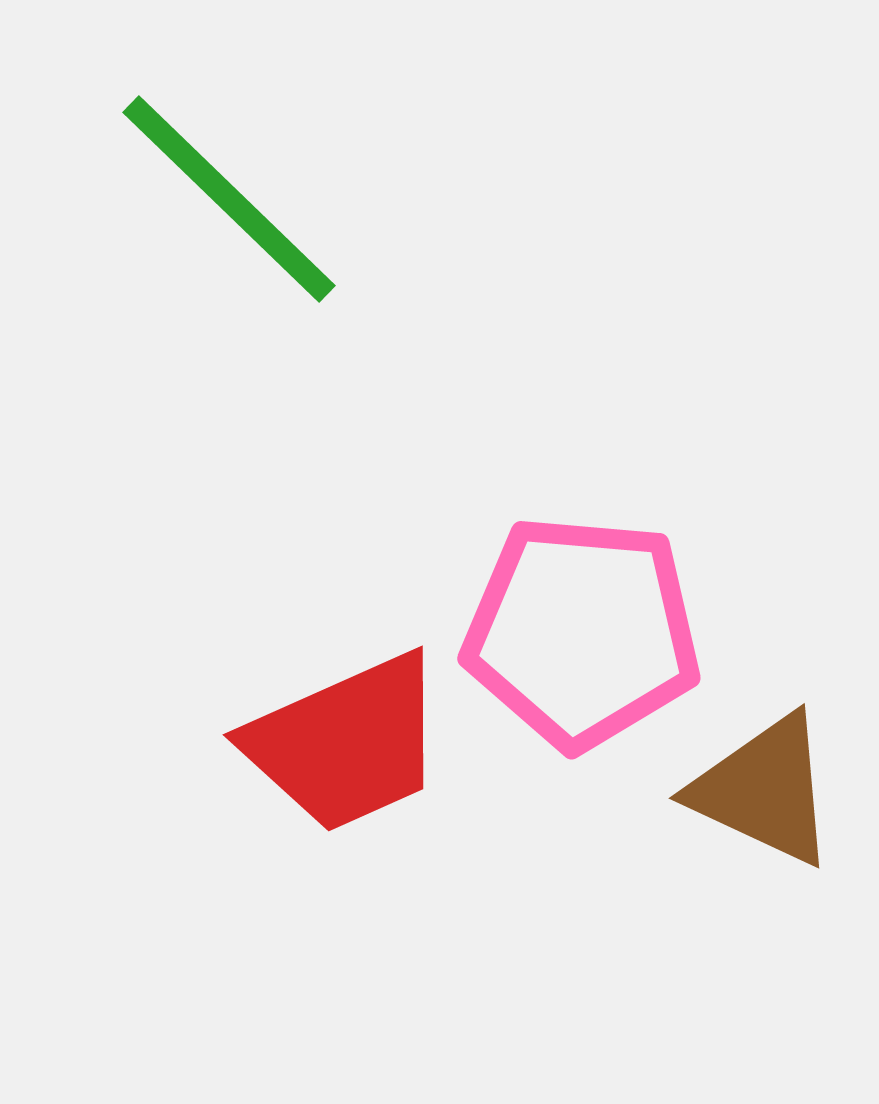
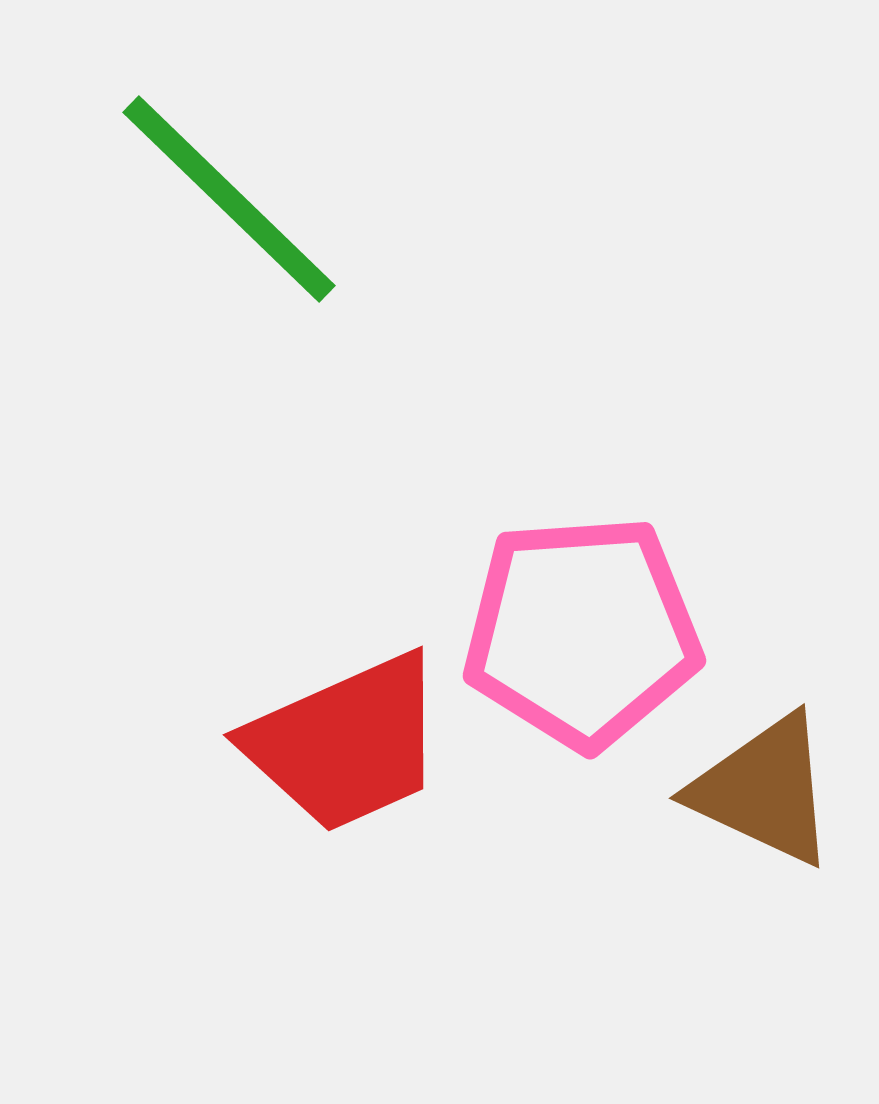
pink pentagon: rotated 9 degrees counterclockwise
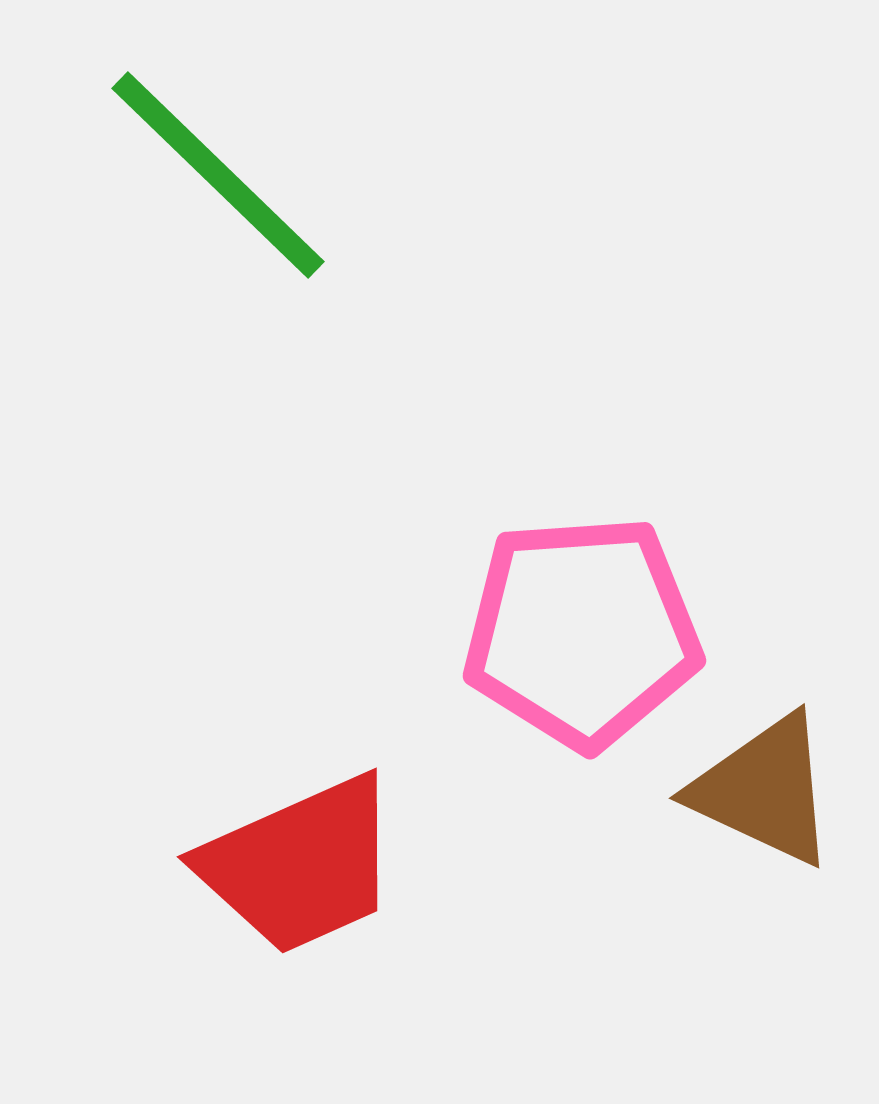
green line: moved 11 px left, 24 px up
red trapezoid: moved 46 px left, 122 px down
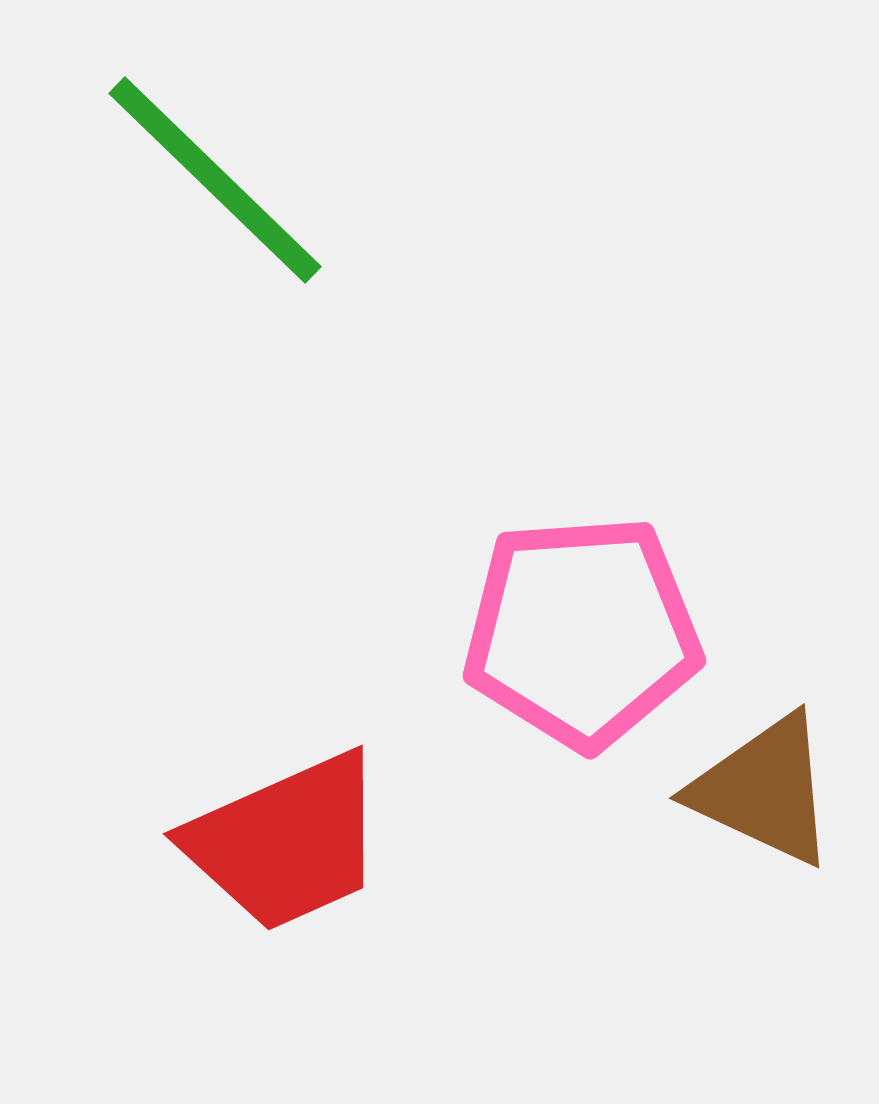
green line: moved 3 px left, 5 px down
red trapezoid: moved 14 px left, 23 px up
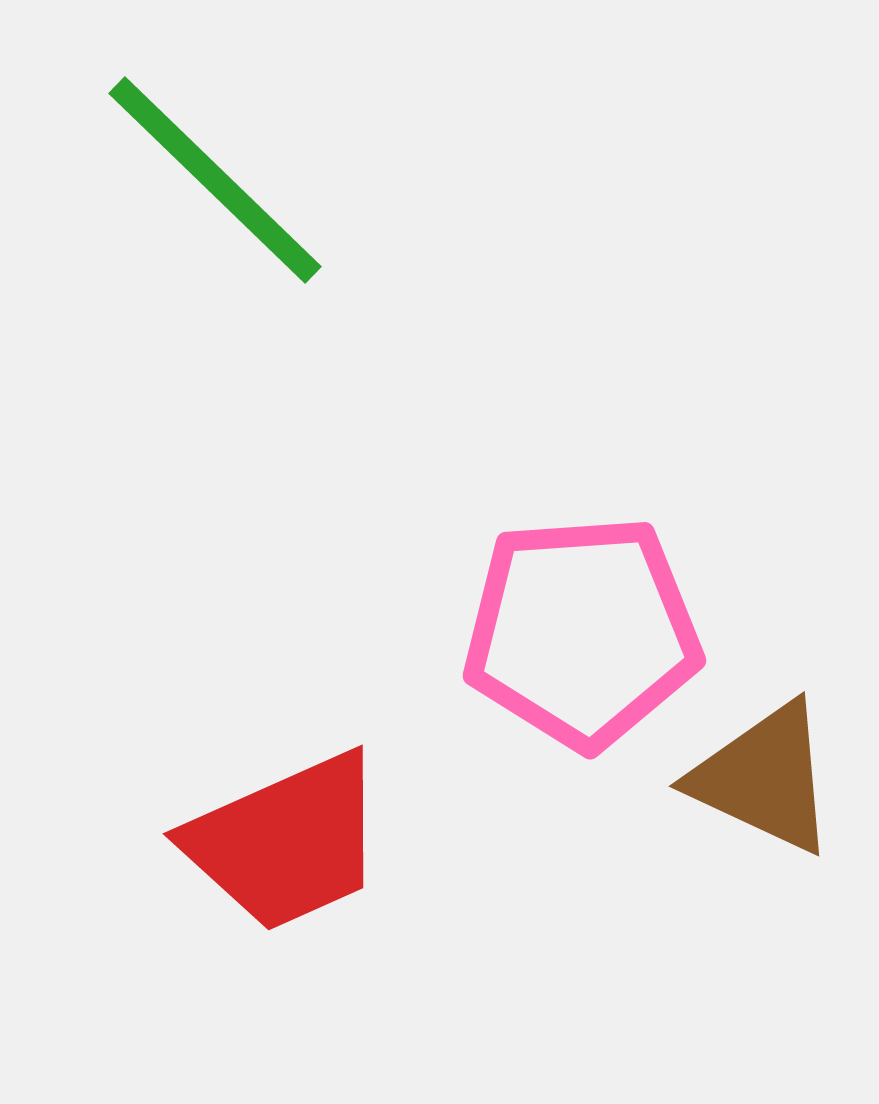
brown triangle: moved 12 px up
